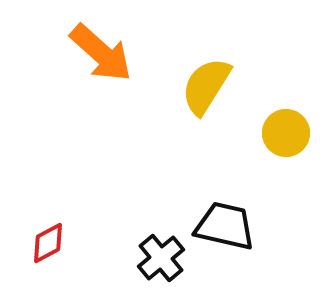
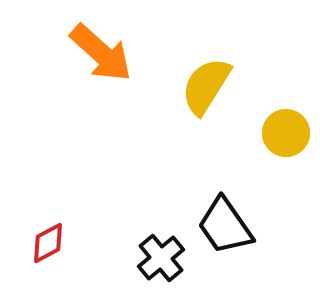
black trapezoid: rotated 138 degrees counterclockwise
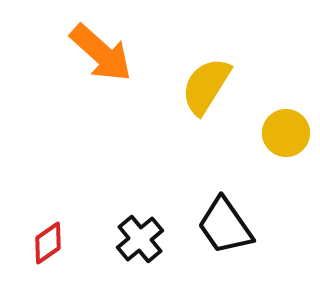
red diamond: rotated 6 degrees counterclockwise
black cross: moved 21 px left, 19 px up
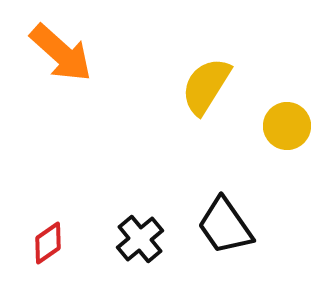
orange arrow: moved 40 px left
yellow circle: moved 1 px right, 7 px up
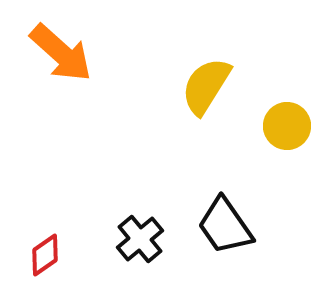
red diamond: moved 3 px left, 12 px down
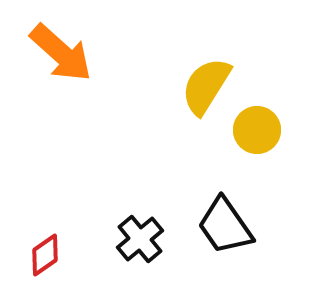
yellow circle: moved 30 px left, 4 px down
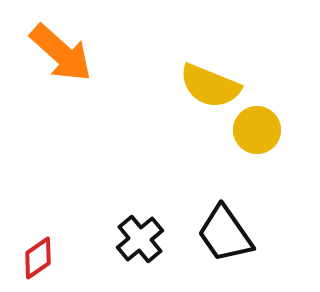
yellow semicircle: moved 4 px right; rotated 100 degrees counterclockwise
black trapezoid: moved 8 px down
red diamond: moved 7 px left, 3 px down
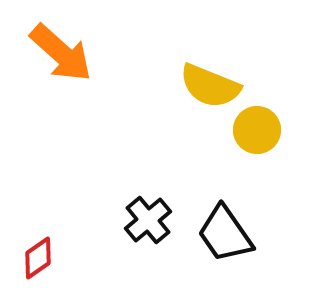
black cross: moved 8 px right, 19 px up
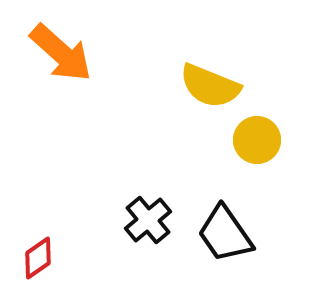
yellow circle: moved 10 px down
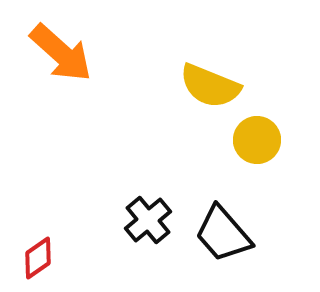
black trapezoid: moved 2 px left; rotated 6 degrees counterclockwise
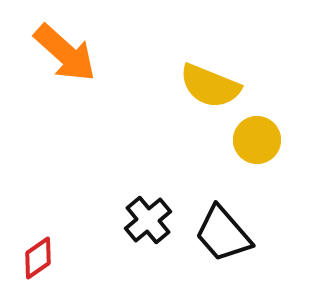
orange arrow: moved 4 px right
